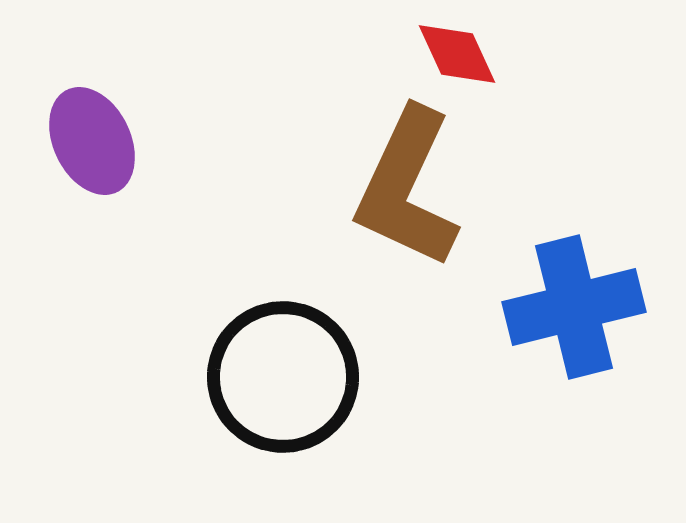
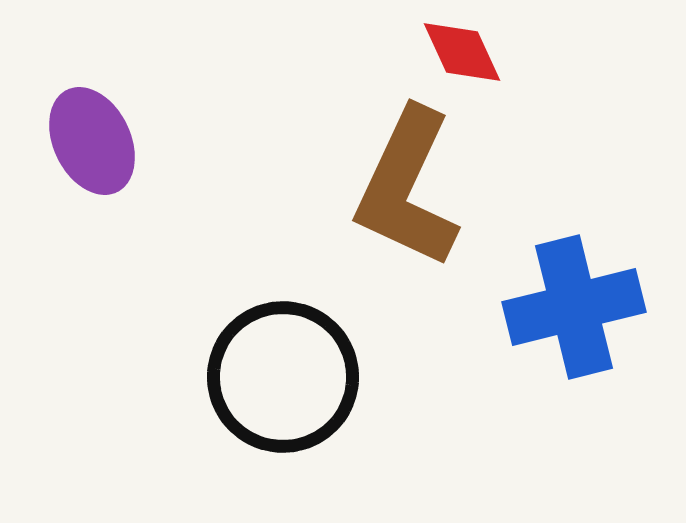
red diamond: moved 5 px right, 2 px up
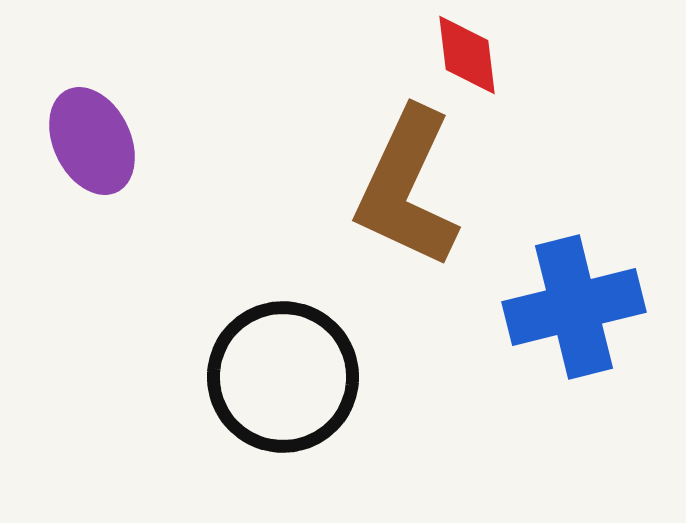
red diamond: moved 5 px right, 3 px down; rotated 18 degrees clockwise
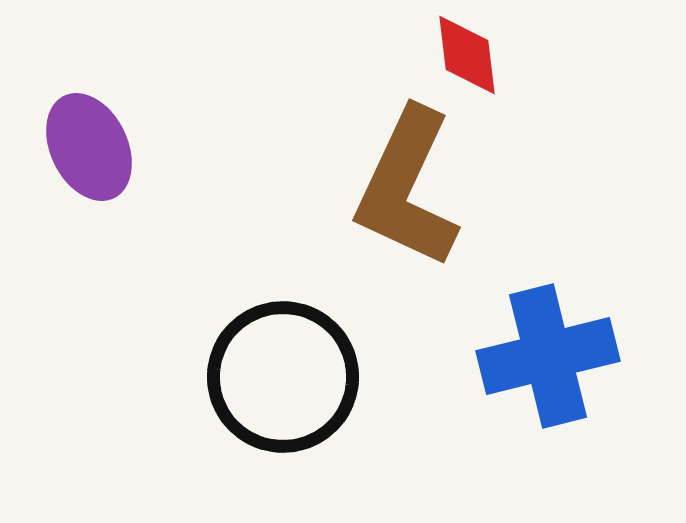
purple ellipse: moved 3 px left, 6 px down
blue cross: moved 26 px left, 49 px down
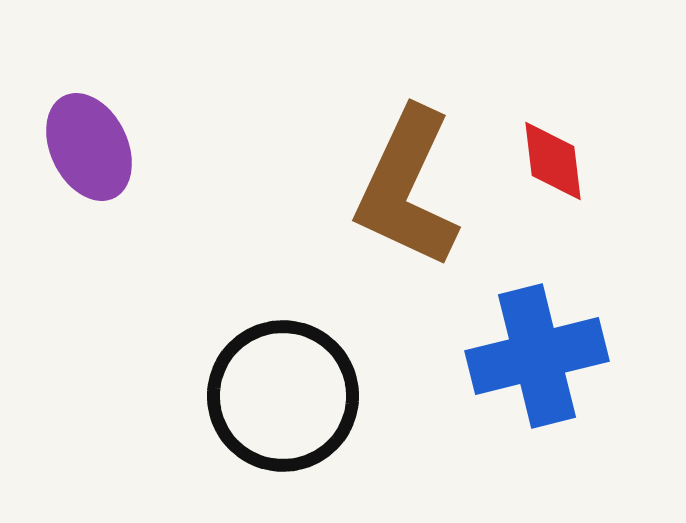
red diamond: moved 86 px right, 106 px down
blue cross: moved 11 px left
black circle: moved 19 px down
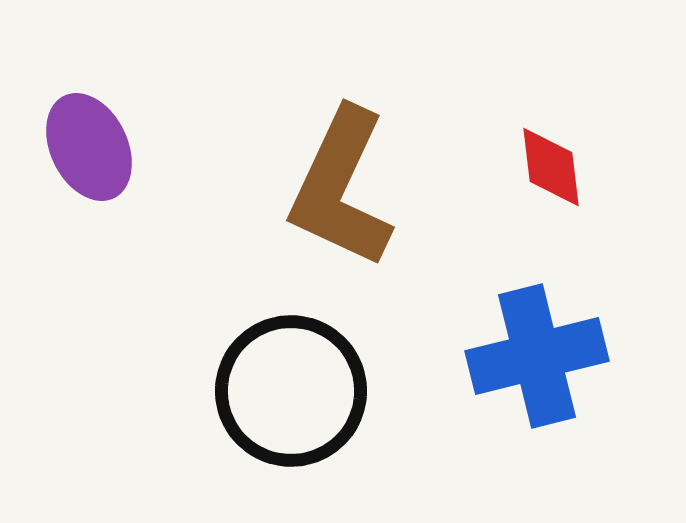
red diamond: moved 2 px left, 6 px down
brown L-shape: moved 66 px left
black circle: moved 8 px right, 5 px up
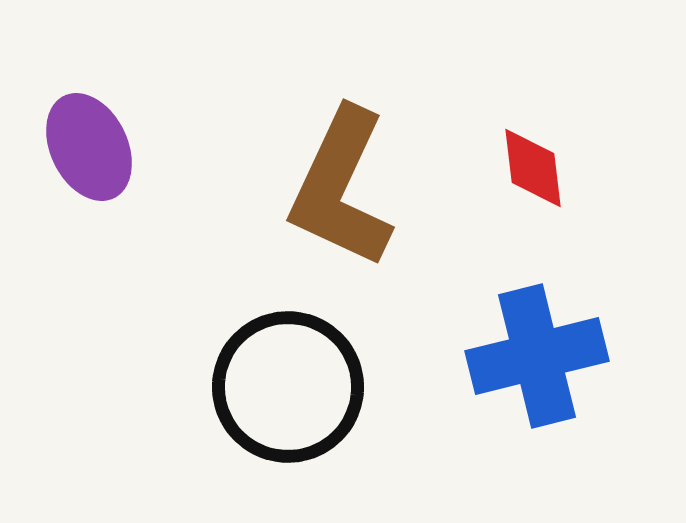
red diamond: moved 18 px left, 1 px down
black circle: moved 3 px left, 4 px up
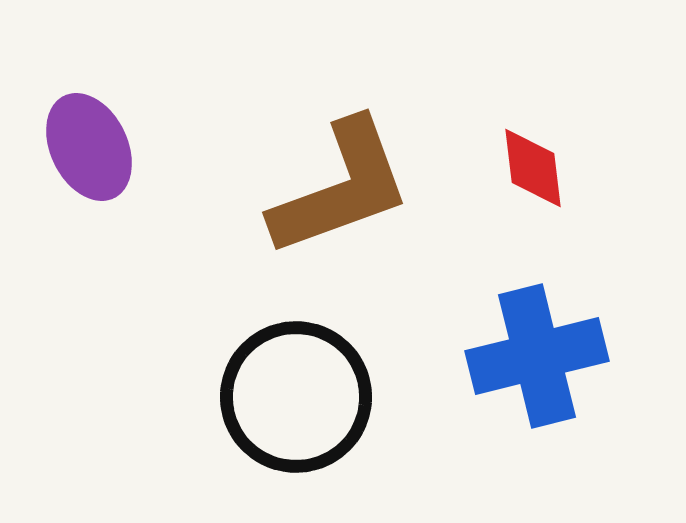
brown L-shape: rotated 135 degrees counterclockwise
black circle: moved 8 px right, 10 px down
